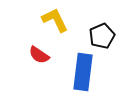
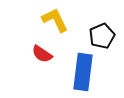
red semicircle: moved 3 px right, 1 px up
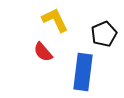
black pentagon: moved 2 px right, 2 px up
red semicircle: moved 1 px right, 2 px up; rotated 15 degrees clockwise
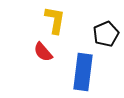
yellow L-shape: rotated 36 degrees clockwise
black pentagon: moved 2 px right
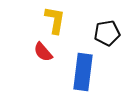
black pentagon: moved 1 px right, 1 px up; rotated 15 degrees clockwise
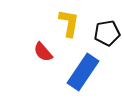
yellow L-shape: moved 14 px right, 3 px down
blue rectangle: rotated 27 degrees clockwise
